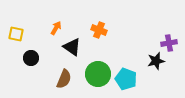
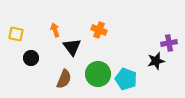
orange arrow: moved 1 px left, 2 px down; rotated 48 degrees counterclockwise
black triangle: rotated 18 degrees clockwise
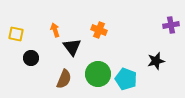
purple cross: moved 2 px right, 18 px up
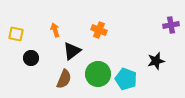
black triangle: moved 4 px down; rotated 30 degrees clockwise
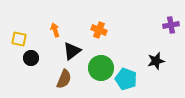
yellow square: moved 3 px right, 5 px down
green circle: moved 3 px right, 6 px up
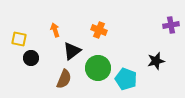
green circle: moved 3 px left
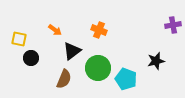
purple cross: moved 2 px right
orange arrow: rotated 144 degrees clockwise
